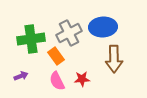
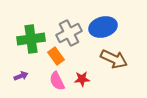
blue ellipse: rotated 12 degrees counterclockwise
brown arrow: rotated 64 degrees counterclockwise
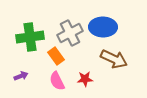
blue ellipse: rotated 16 degrees clockwise
gray cross: moved 1 px right
green cross: moved 1 px left, 2 px up
red star: moved 3 px right
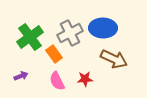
blue ellipse: moved 1 px down
green cross: rotated 28 degrees counterclockwise
orange rectangle: moved 2 px left, 2 px up
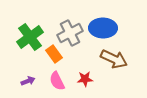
purple arrow: moved 7 px right, 5 px down
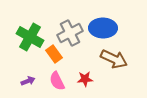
green cross: rotated 24 degrees counterclockwise
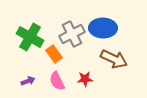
gray cross: moved 2 px right, 1 px down
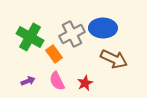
red star: moved 4 px down; rotated 21 degrees counterclockwise
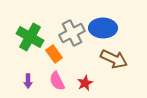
gray cross: moved 1 px up
purple arrow: rotated 112 degrees clockwise
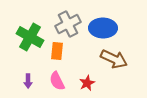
gray cross: moved 4 px left, 9 px up
orange rectangle: moved 3 px right, 3 px up; rotated 42 degrees clockwise
red star: moved 2 px right
